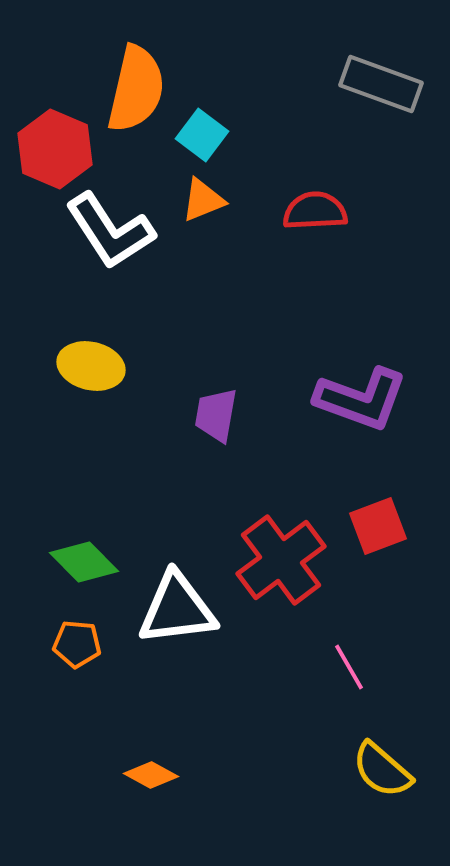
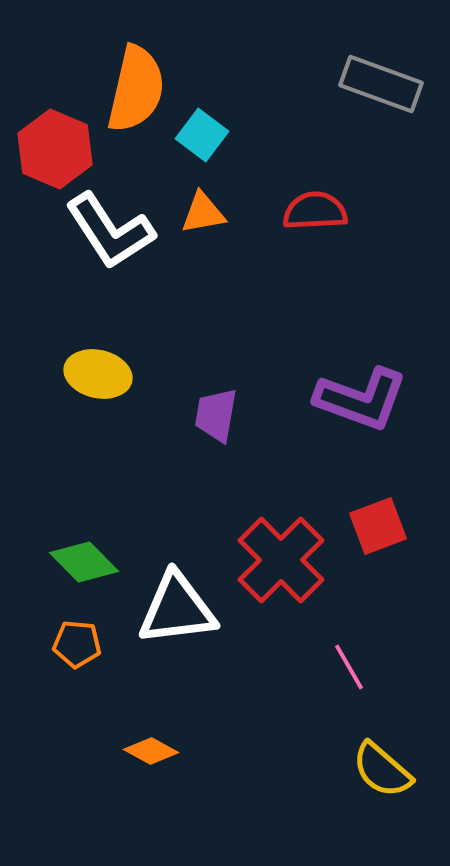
orange triangle: moved 13 px down; rotated 12 degrees clockwise
yellow ellipse: moved 7 px right, 8 px down
red cross: rotated 8 degrees counterclockwise
orange diamond: moved 24 px up
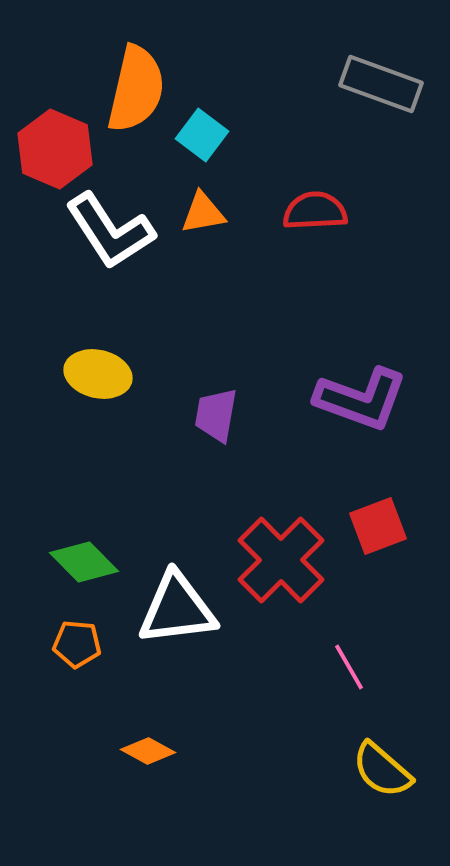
orange diamond: moved 3 px left
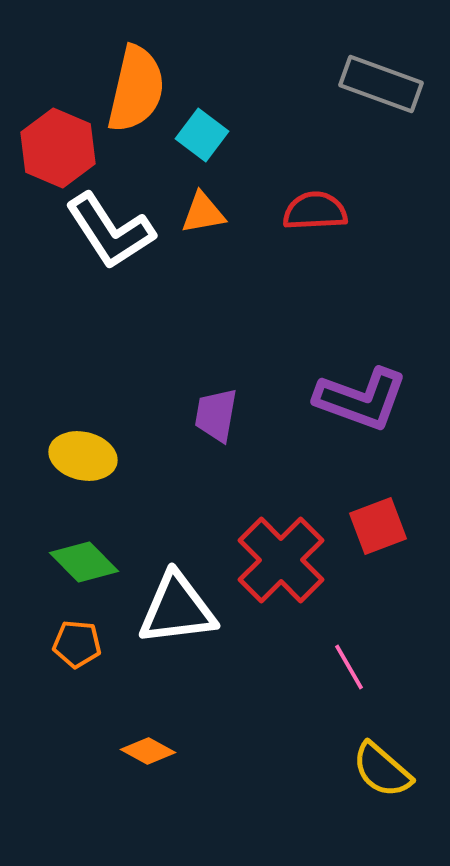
red hexagon: moved 3 px right, 1 px up
yellow ellipse: moved 15 px left, 82 px down
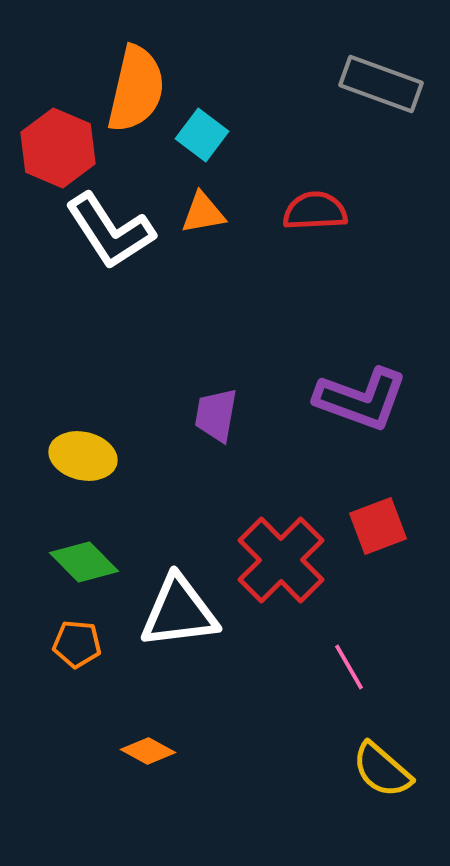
white triangle: moved 2 px right, 3 px down
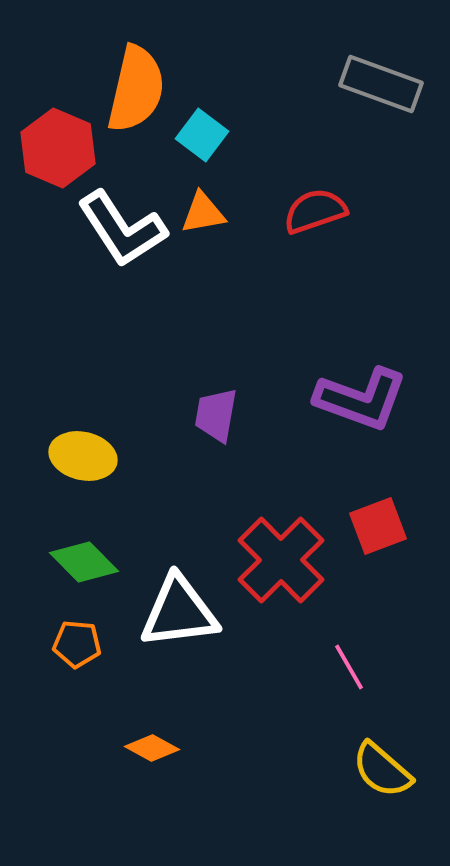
red semicircle: rotated 16 degrees counterclockwise
white L-shape: moved 12 px right, 2 px up
orange diamond: moved 4 px right, 3 px up
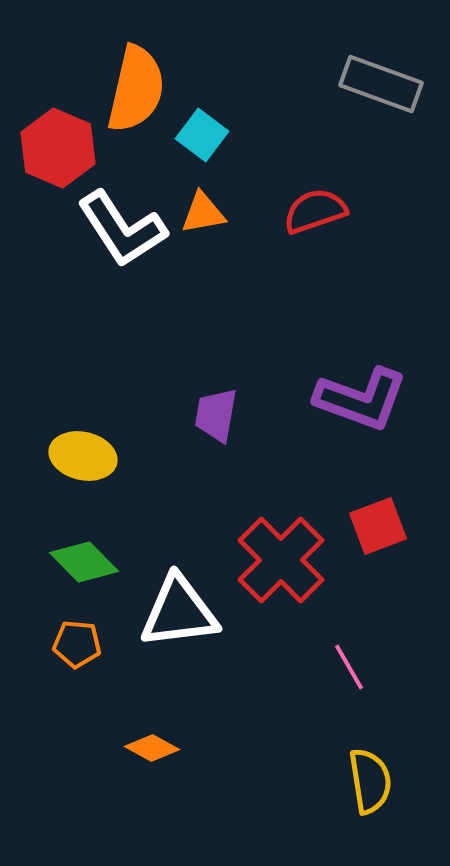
yellow semicircle: moved 12 px left, 11 px down; rotated 140 degrees counterclockwise
